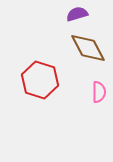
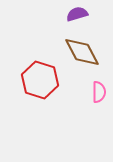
brown diamond: moved 6 px left, 4 px down
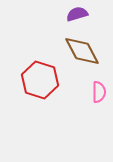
brown diamond: moved 1 px up
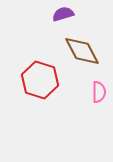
purple semicircle: moved 14 px left
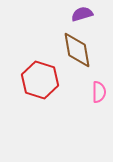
purple semicircle: moved 19 px right
brown diamond: moved 5 px left, 1 px up; rotated 18 degrees clockwise
